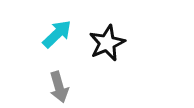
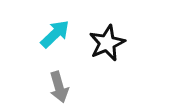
cyan arrow: moved 2 px left
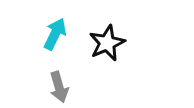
cyan arrow: rotated 20 degrees counterclockwise
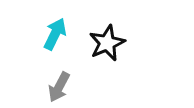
gray arrow: rotated 44 degrees clockwise
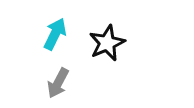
gray arrow: moved 1 px left, 4 px up
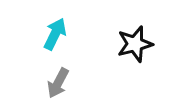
black star: moved 28 px right, 1 px down; rotated 9 degrees clockwise
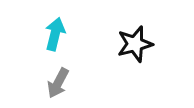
cyan arrow: rotated 12 degrees counterclockwise
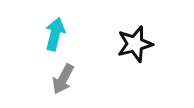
gray arrow: moved 5 px right, 4 px up
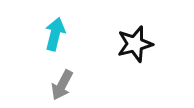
gray arrow: moved 1 px left, 6 px down
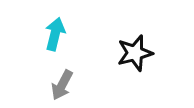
black star: moved 9 px down
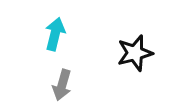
gray arrow: rotated 12 degrees counterclockwise
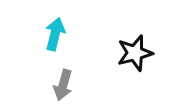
gray arrow: moved 1 px right
